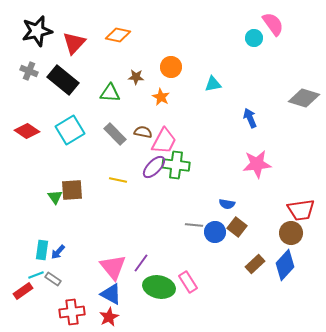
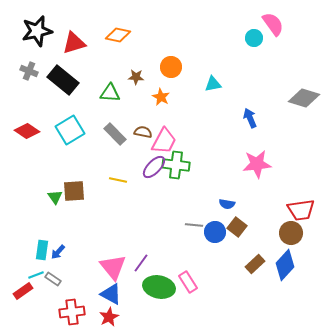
red triangle at (74, 43): rotated 30 degrees clockwise
brown square at (72, 190): moved 2 px right, 1 px down
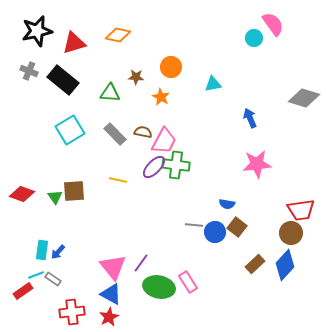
red diamond at (27, 131): moved 5 px left, 63 px down; rotated 15 degrees counterclockwise
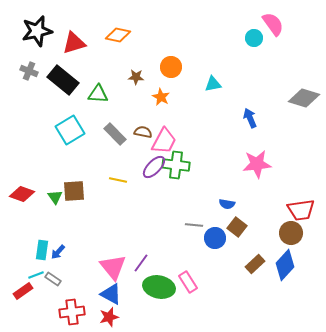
green triangle at (110, 93): moved 12 px left, 1 px down
blue circle at (215, 232): moved 6 px down
red star at (109, 317): rotated 12 degrees clockwise
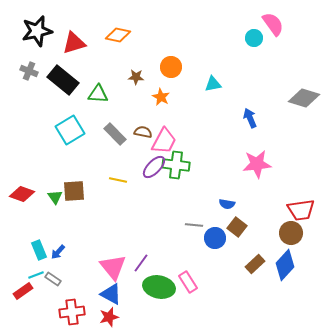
cyan rectangle at (42, 250): moved 3 px left; rotated 30 degrees counterclockwise
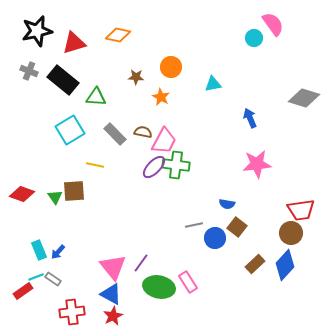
green triangle at (98, 94): moved 2 px left, 3 px down
yellow line at (118, 180): moved 23 px left, 15 px up
gray line at (194, 225): rotated 18 degrees counterclockwise
cyan line at (36, 275): moved 2 px down
red star at (109, 317): moved 4 px right, 1 px up; rotated 12 degrees counterclockwise
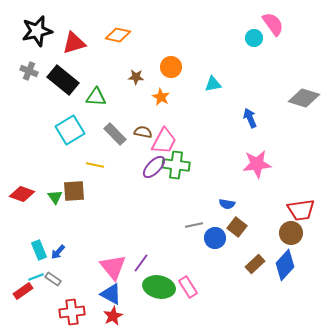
pink rectangle at (188, 282): moved 5 px down
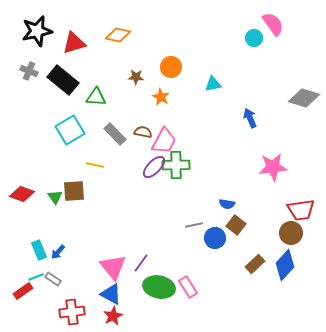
pink star at (257, 164): moved 16 px right, 3 px down
green cross at (176, 165): rotated 8 degrees counterclockwise
brown square at (237, 227): moved 1 px left, 2 px up
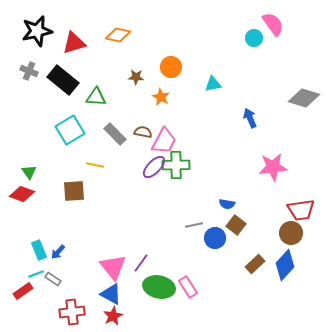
green triangle at (55, 197): moved 26 px left, 25 px up
cyan line at (36, 277): moved 3 px up
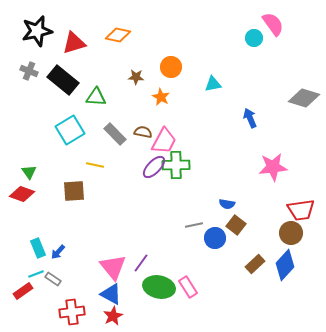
cyan rectangle at (39, 250): moved 1 px left, 2 px up
